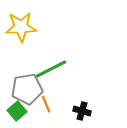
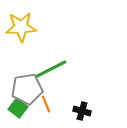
green square: moved 1 px right, 3 px up; rotated 12 degrees counterclockwise
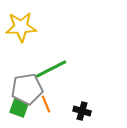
green square: moved 1 px right; rotated 18 degrees counterclockwise
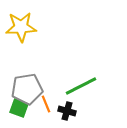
green line: moved 30 px right, 17 px down
black cross: moved 15 px left
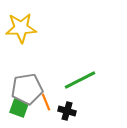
yellow star: moved 1 px down
green line: moved 1 px left, 6 px up
orange line: moved 2 px up
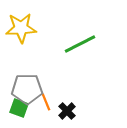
green line: moved 36 px up
gray pentagon: rotated 8 degrees clockwise
black cross: rotated 30 degrees clockwise
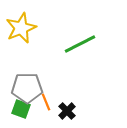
yellow star: rotated 20 degrees counterclockwise
gray pentagon: moved 1 px up
green square: moved 2 px right, 1 px down
